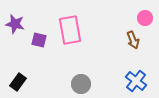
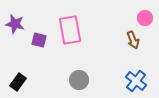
gray circle: moved 2 px left, 4 px up
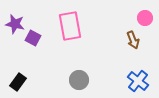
pink rectangle: moved 4 px up
purple square: moved 6 px left, 2 px up; rotated 14 degrees clockwise
blue cross: moved 2 px right
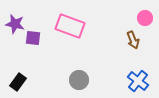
pink rectangle: rotated 60 degrees counterclockwise
purple square: rotated 21 degrees counterclockwise
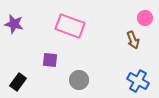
purple star: moved 1 px left
purple square: moved 17 px right, 22 px down
blue cross: rotated 10 degrees counterclockwise
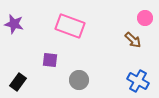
brown arrow: rotated 24 degrees counterclockwise
